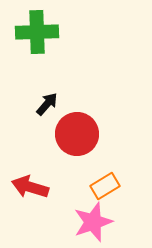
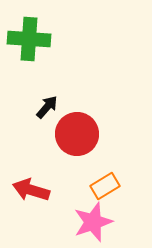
green cross: moved 8 px left, 7 px down; rotated 6 degrees clockwise
black arrow: moved 3 px down
red arrow: moved 1 px right, 3 px down
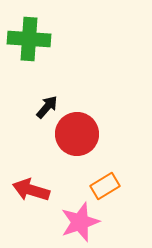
pink star: moved 13 px left
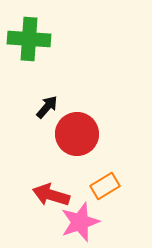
red arrow: moved 20 px right, 5 px down
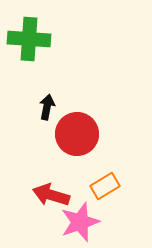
black arrow: rotated 30 degrees counterclockwise
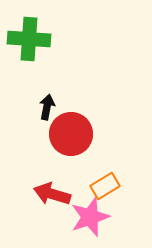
red circle: moved 6 px left
red arrow: moved 1 px right, 1 px up
pink star: moved 10 px right, 5 px up
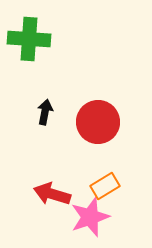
black arrow: moved 2 px left, 5 px down
red circle: moved 27 px right, 12 px up
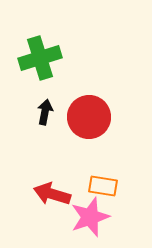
green cross: moved 11 px right, 19 px down; rotated 21 degrees counterclockwise
red circle: moved 9 px left, 5 px up
orange rectangle: moved 2 px left; rotated 40 degrees clockwise
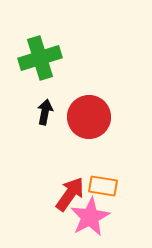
red arrow: moved 18 px right; rotated 108 degrees clockwise
pink star: rotated 9 degrees counterclockwise
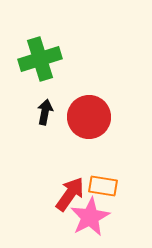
green cross: moved 1 px down
